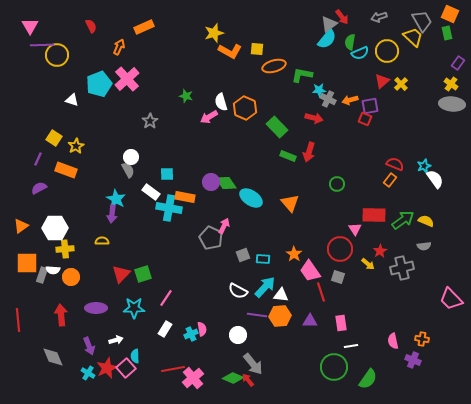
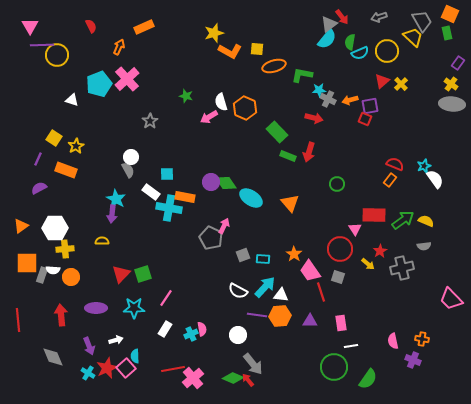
green rectangle at (277, 127): moved 5 px down
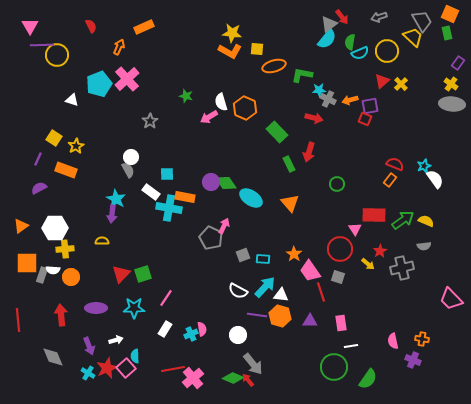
yellow star at (214, 33): moved 18 px right; rotated 24 degrees clockwise
green rectangle at (288, 156): moved 1 px right, 8 px down; rotated 42 degrees clockwise
orange hexagon at (280, 316): rotated 20 degrees clockwise
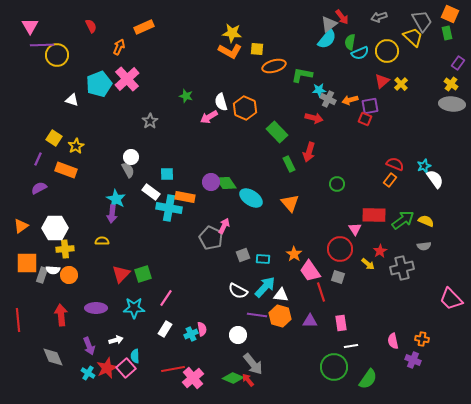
orange circle at (71, 277): moved 2 px left, 2 px up
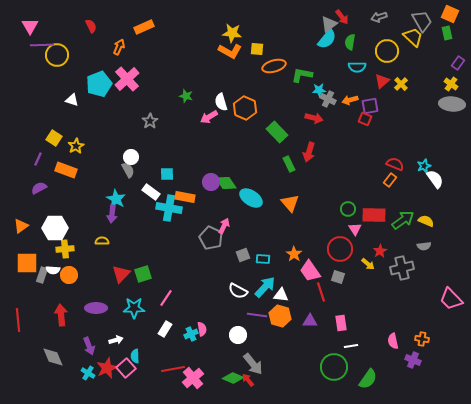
cyan semicircle at (360, 53): moved 3 px left, 14 px down; rotated 24 degrees clockwise
green circle at (337, 184): moved 11 px right, 25 px down
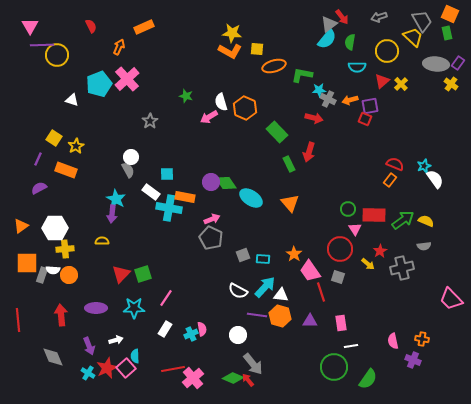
gray ellipse at (452, 104): moved 16 px left, 40 px up
pink arrow at (224, 226): moved 12 px left, 7 px up; rotated 42 degrees clockwise
